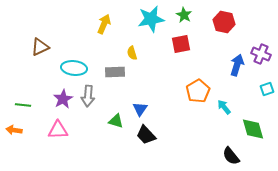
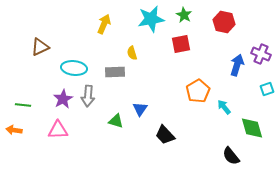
green diamond: moved 1 px left, 1 px up
black trapezoid: moved 19 px right
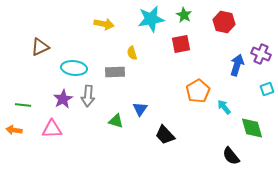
yellow arrow: rotated 78 degrees clockwise
pink triangle: moved 6 px left, 1 px up
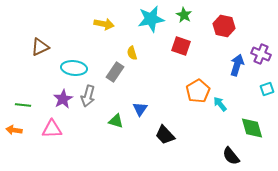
red hexagon: moved 4 px down
red square: moved 2 px down; rotated 30 degrees clockwise
gray rectangle: rotated 54 degrees counterclockwise
gray arrow: rotated 10 degrees clockwise
cyan arrow: moved 4 px left, 3 px up
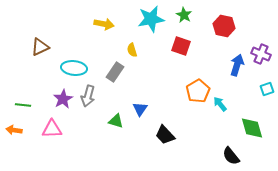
yellow semicircle: moved 3 px up
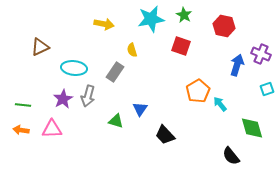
orange arrow: moved 7 px right
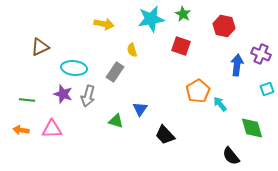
green star: moved 1 px left, 1 px up
blue arrow: rotated 10 degrees counterclockwise
purple star: moved 5 px up; rotated 24 degrees counterclockwise
green line: moved 4 px right, 5 px up
